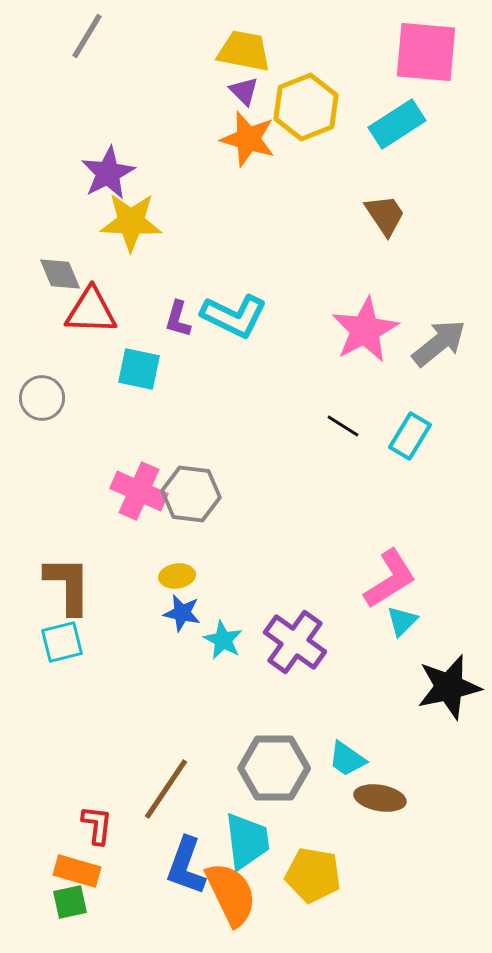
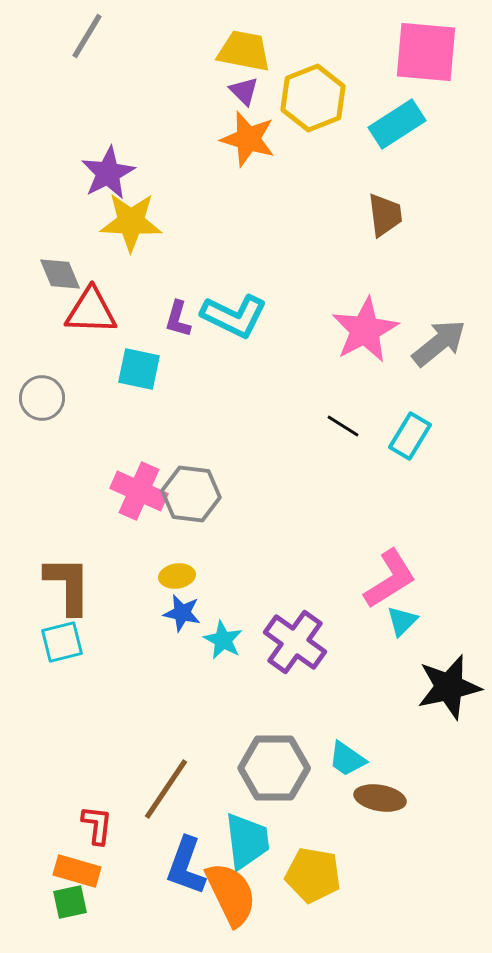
yellow hexagon at (306, 107): moved 7 px right, 9 px up
brown trapezoid at (385, 215): rotated 27 degrees clockwise
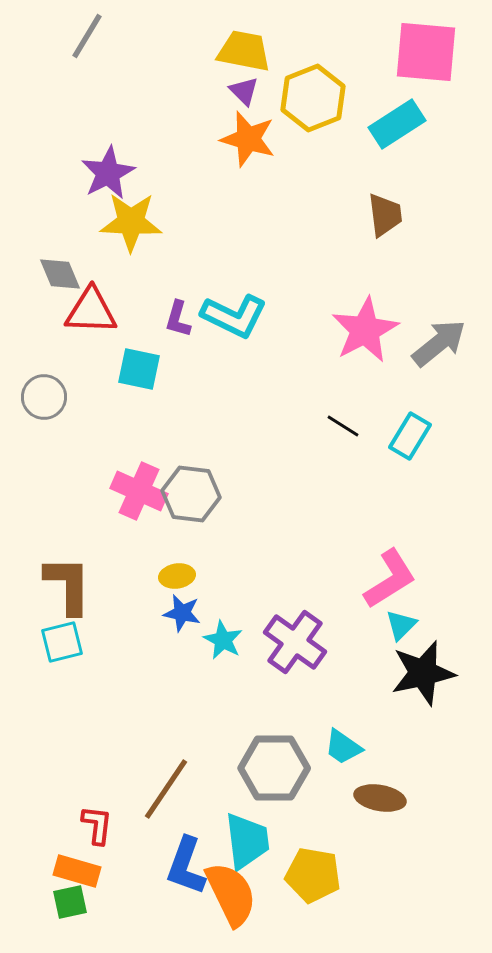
gray circle at (42, 398): moved 2 px right, 1 px up
cyan triangle at (402, 621): moved 1 px left, 4 px down
black star at (449, 687): moved 26 px left, 14 px up
cyan trapezoid at (347, 759): moved 4 px left, 12 px up
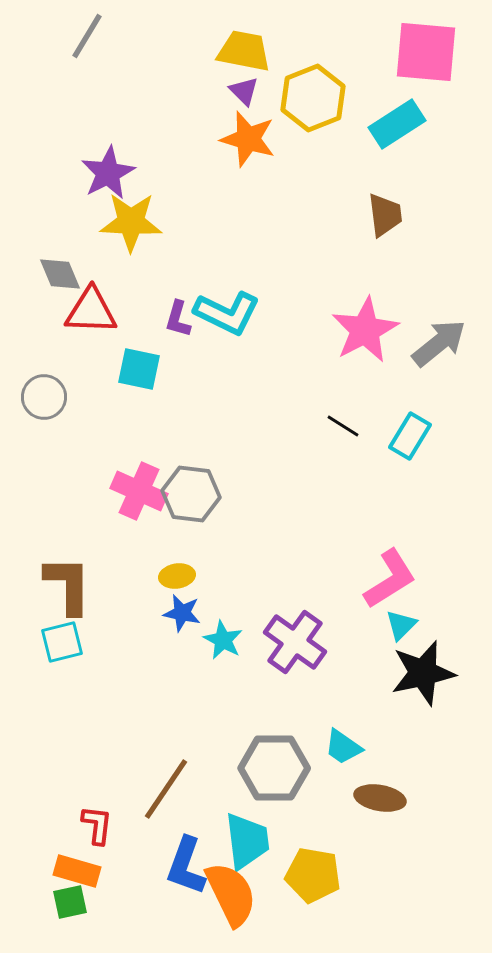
cyan L-shape at (234, 316): moved 7 px left, 3 px up
